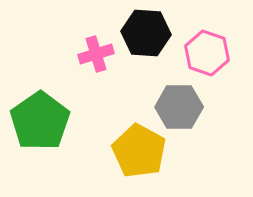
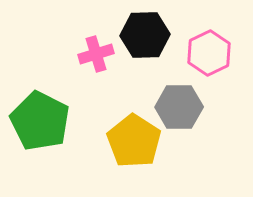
black hexagon: moved 1 px left, 2 px down; rotated 6 degrees counterclockwise
pink hexagon: moved 2 px right; rotated 15 degrees clockwise
green pentagon: rotated 10 degrees counterclockwise
yellow pentagon: moved 5 px left, 10 px up; rotated 4 degrees clockwise
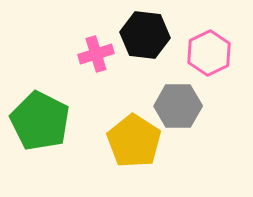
black hexagon: rotated 9 degrees clockwise
gray hexagon: moved 1 px left, 1 px up
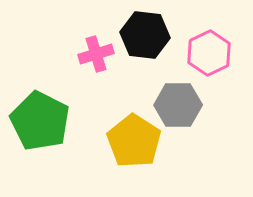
gray hexagon: moved 1 px up
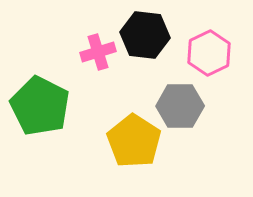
pink cross: moved 2 px right, 2 px up
gray hexagon: moved 2 px right, 1 px down
green pentagon: moved 15 px up
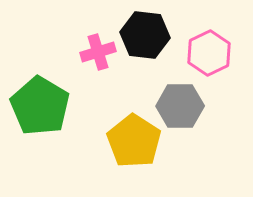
green pentagon: rotated 4 degrees clockwise
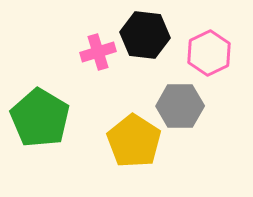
green pentagon: moved 12 px down
